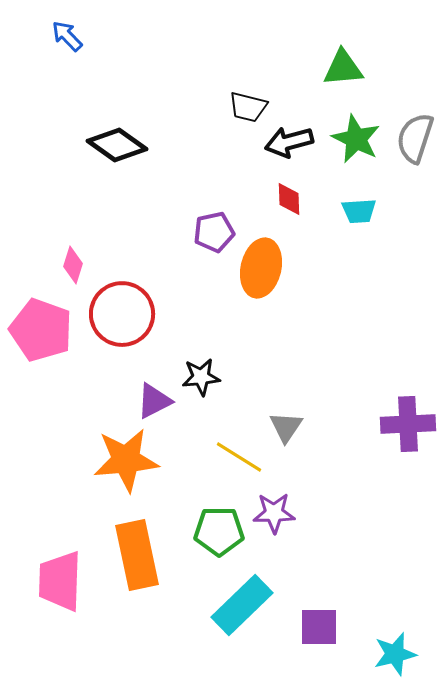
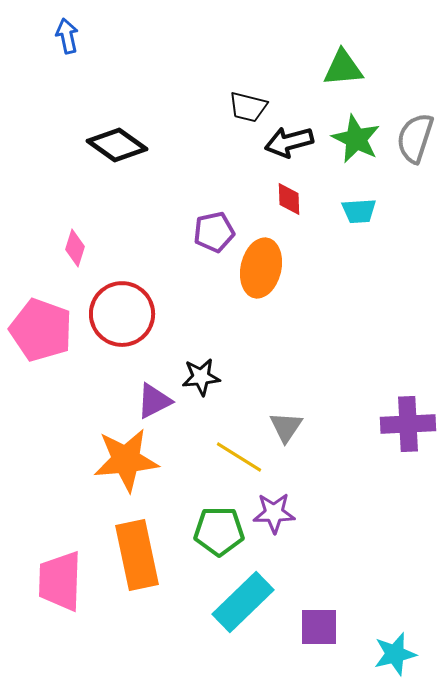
blue arrow: rotated 32 degrees clockwise
pink diamond: moved 2 px right, 17 px up
cyan rectangle: moved 1 px right, 3 px up
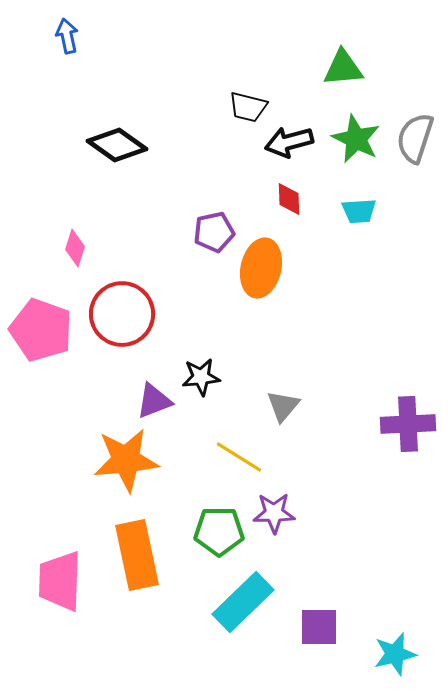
purple triangle: rotated 6 degrees clockwise
gray triangle: moved 3 px left, 21 px up; rotated 6 degrees clockwise
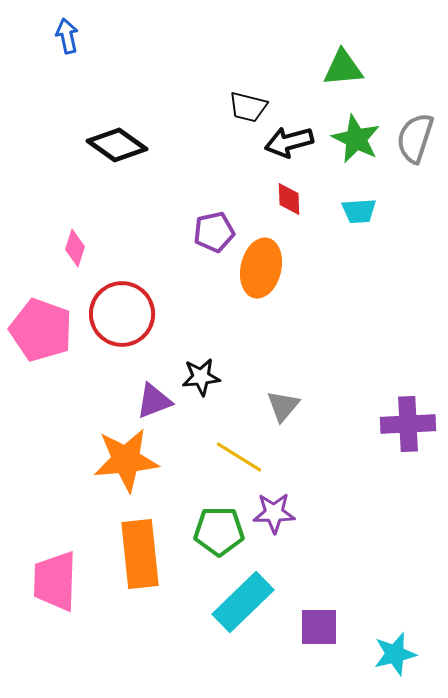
orange rectangle: moved 3 px right, 1 px up; rotated 6 degrees clockwise
pink trapezoid: moved 5 px left
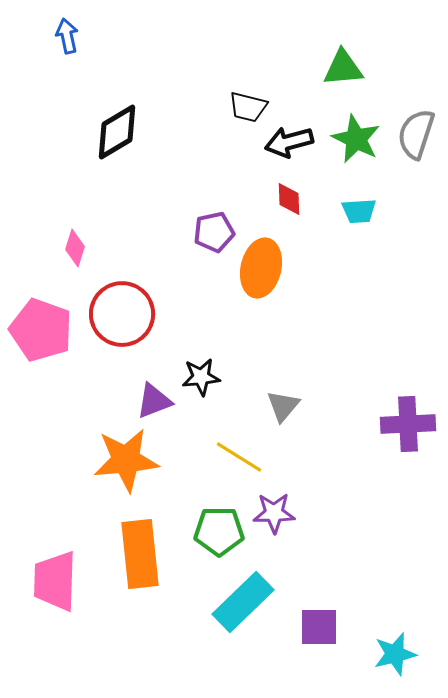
gray semicircle: moved 1 px right, 4 px up
black diamond: moved 13 px up; rotated 66 degrees counterclockwise
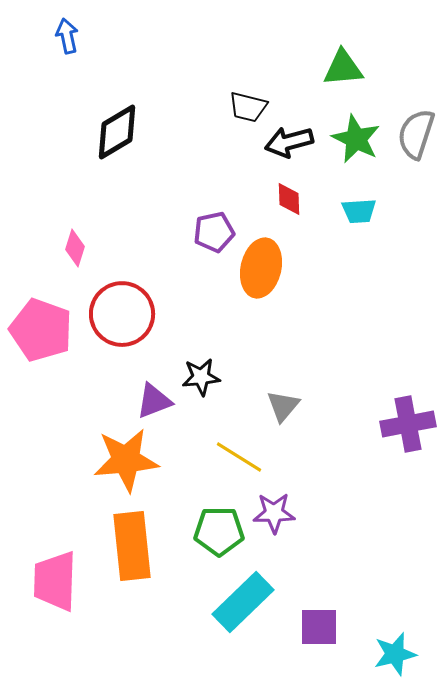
purple cross: rotated 8 degrees counterclockwise
orange rectangle: moved 8 px left, 8 px up
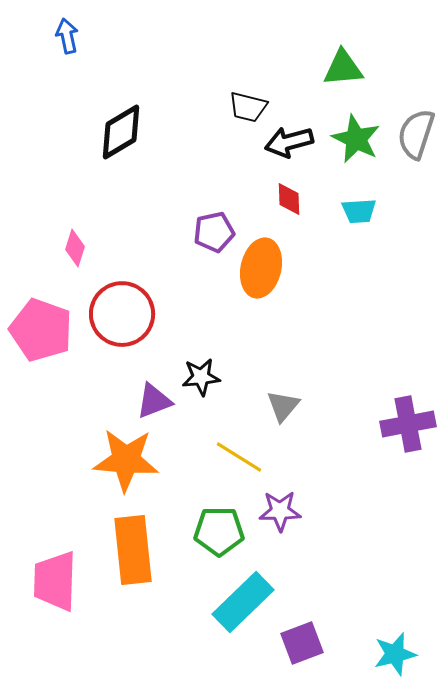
black diamond: moved 4 px right
orange star: rotated 10 degrees clockwise
purple star: moved 6 px right, 2 px up
orange rectangle: moved 1 px right, 4 px down
purple square: moved 17 px left, 16 px down; rotated 21 degrees counterclockwise
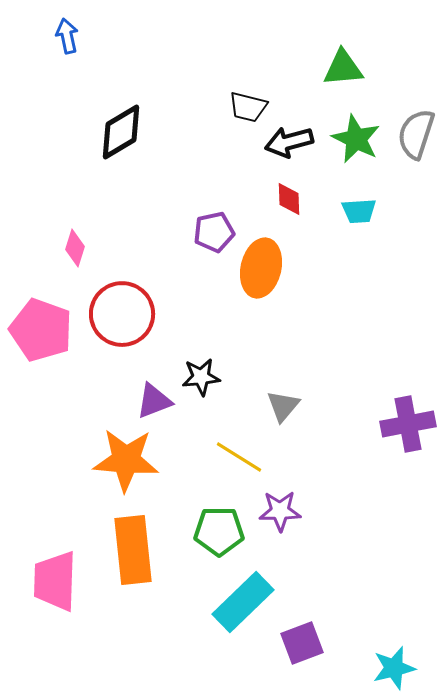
cyan star: moved 1 px left, 14 px down
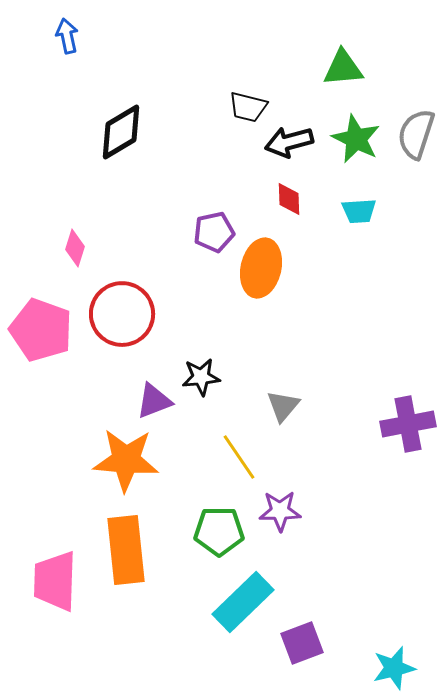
yellow line: rotated 24 degrees clockwise
orange rectangle: moved 7 px left
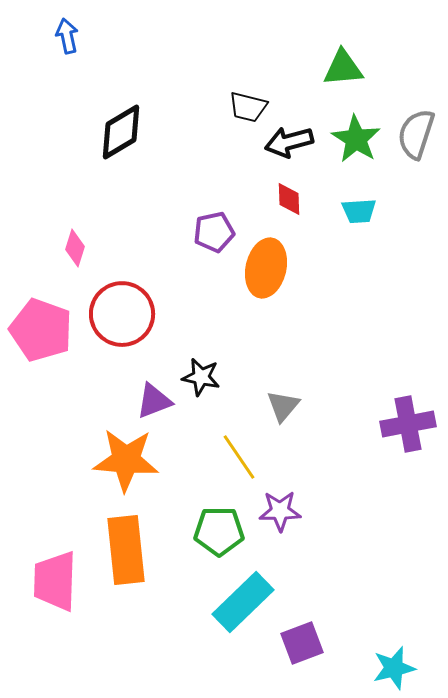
green star: rotated 6 degrees clockwise
orange ellipse: moved 5 px right
black star: rotated 18 degrees clockwise
